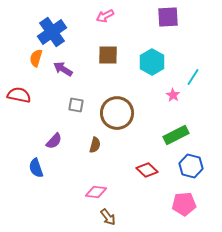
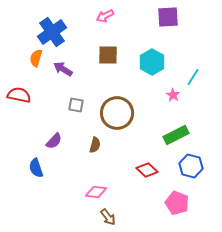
pink pentagon: moved 7 px left, 1 px up; rotated 25 degrees clockwise
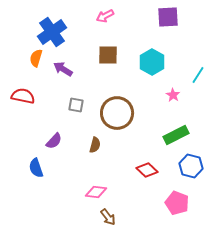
cyan line: moved 5 px right, 2 px up
red semicircle: moved 4 px right, 1 px down
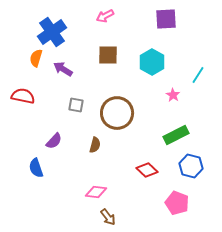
purple square: moved 2 px left, 2 px down
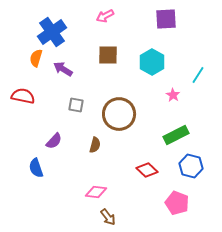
brown circle: moved 2 px right, 1 px down
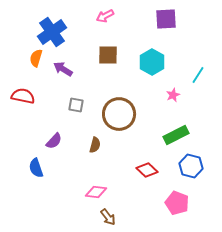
pink star: rotated 16 degrees clockwise
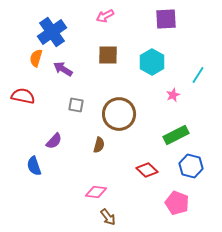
brown semicircle: moved 4 px right
blue semicircle: moved 2 px left, 2 px up
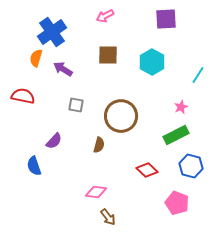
pink star: moved 8 px right, 12 px down
brown circle: moved 2 px right, 2 px down
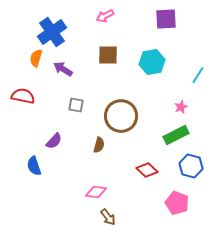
cyan hexagon: rotated 20 degrees clockwise
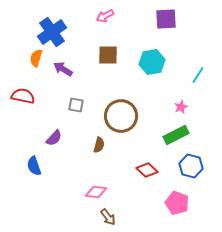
purple semicircle: moved 3 px up
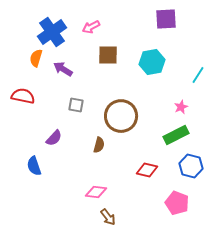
pink arrow: moved 14 px left, 11 px down
red diamond: rotated 30 degrees counterclockwise
